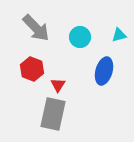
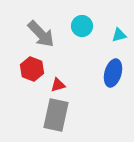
gray arrow: moved 5 px right, 6 px down
cyan circle: moved 2 px right, 11 px up
blue ellipse: moved 9 px right, 2 px down
red triangle: rotated 42 degrees clockwise
gray rectangle: moved 3 px right, 1 px down
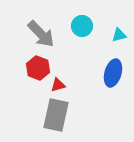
red hexagon: moved 6 px right, 1 px up
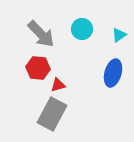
cyan circle: moved 3 px down
cyan triangle: rotated 21 degrees counterclockwise
red hexagon: rotated 15 degrees counterclockwise
gray rectangle: moved 4 px left, 1 px up; rotated 16 degrees clockwise
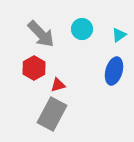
red hexagon: moved 4 px left; rotated 25 degrees clockwise
blue ellipse: moved 1 px right, 2 px up
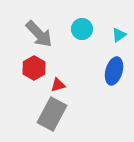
gray arrow: moved 2 px left
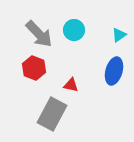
cyan circle: moved 8 px left, 1 px down
red hexagon: rotated 10 degrees counterclockwise
red triangle: moved 13 px right; rotated 28 degrees clockwise
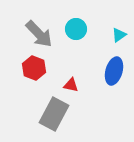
cyan circle: moved 2 px right, 1 px up
gray rectangle: moved 2 px right
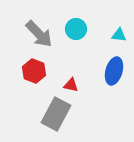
cyan triangle: rotated 42 degrees clockwise
red hexagon: moved 3 px down
gray rectangle: moved 2 px right
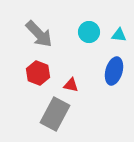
cyan circle: moved 13 px right, 3 px down
red hexagon: moved 4 px right, 2 px down
gray rectangle: moved 1 px left
